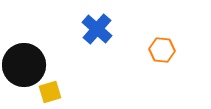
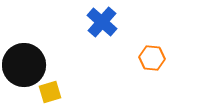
blue cross: moved 5 px right, 7 px up
orange hexagon: moved 10 px left, 8 px down
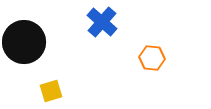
black circle: moved 23 px up
yellow square: moved 1 px right, 1 px up
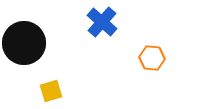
black circle: moved 1 px down
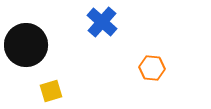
black circle: moved 2 px right, 2 px down
orange hexagon: moved 10 px down
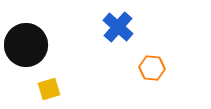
blue cross: moved 16 px right, 5 px down
yellow square: moved 2 px left, 2 px up
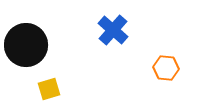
blue cross: moved 5 px left, 3 px down
orange hexagon: moved 14 px right
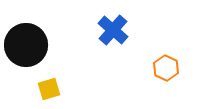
orange hexagon: rotated 20 degrees clockwise
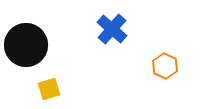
blue cross: moved 1 px left, 1 px up
orange hexagon: moved 1 px left, 2 px up
